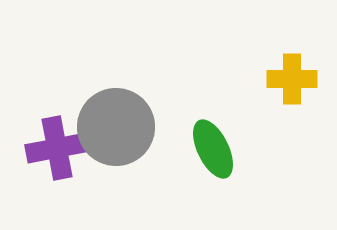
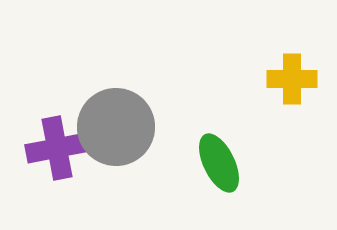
green ellipse: moved 6 px right, 14 px down
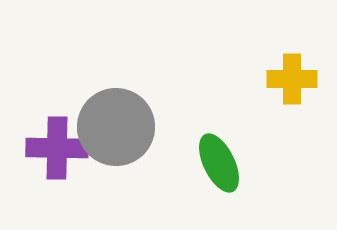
purple cross: rotated 12 degrees clockwise
